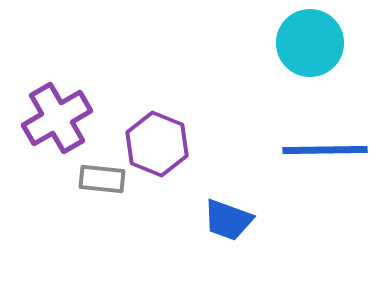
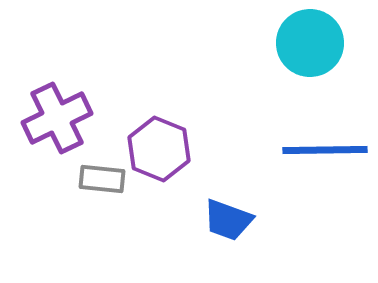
purple cross: rotated 4 degrees clockwise
purple hexagon: moved 2 px right, 5 px down
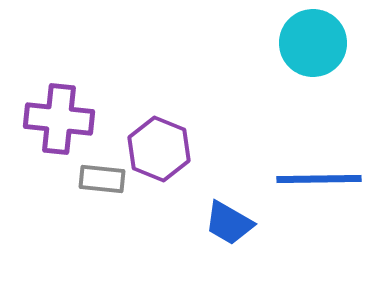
cyan circle: moved 3 px right
purple cross: moved 2 px right, 1 px down; rotated 32 degrees clockwise
blue line: moved 6 px left, 29 px down
blue trapezoid: moved 1 px right, 3 px down; rotated 10 degrees clockwise
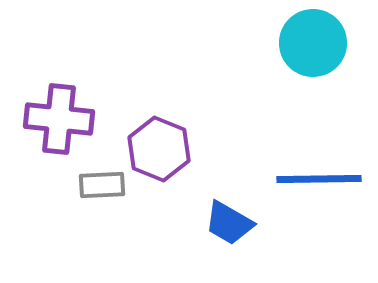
gray rectangle: moved 6 px down; rotated 9 degrees counterclockwise
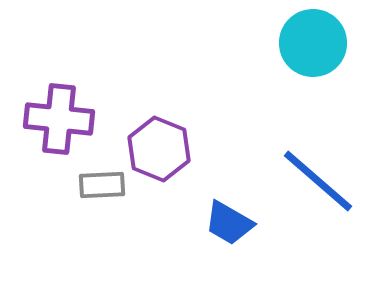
blue line: moved 1 px left, 2 px down; rotated 42 degrees clockwise
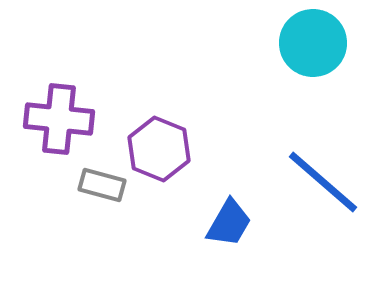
blue line: moved 5 px right, 1 px down
gray rectangle: rotated 18 degrees clockwise
blue trapezoid: rotated 90 degrees counterclockwise
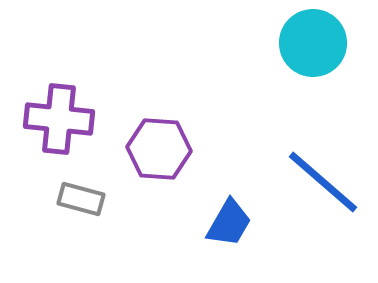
purple hexagon: rotated 18 degrees counterclockwise
gray rectangle: moved 21 px left, 14 px down
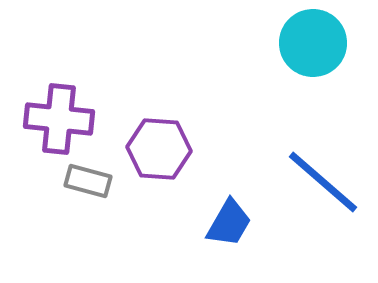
gray rectangle: moved 7 px right, 18 px up
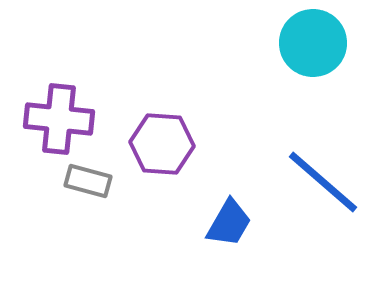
purple hexagon: moved 3 px right, 5 px up
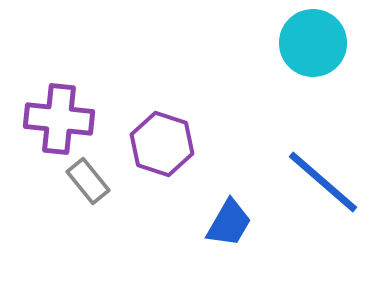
purple hexagon: rotated 14 degrees clockwise
gray rectangle: rotated 36 degrees clockwise
